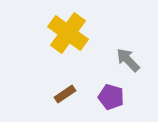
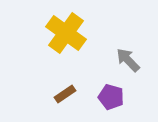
yellow cross: moved 2 px left
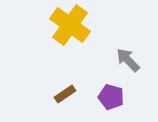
yellow cross: moved 4 px right, 8 px up
